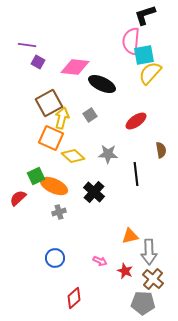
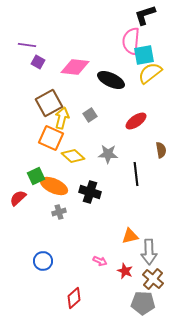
yellow semicircle: rotated 10 degrees clockwise
black ellipse: moved 9 px right, 4 px up
black cross: moved 4 px left; rotated 25 degrees counterclockwise
blue circle: moved 12 px left, 3 px down
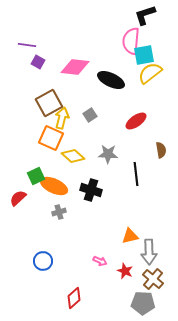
black cross: moved 1 px right, 2 px up
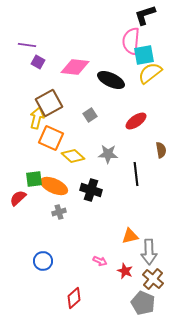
yellow arrow: moved 25 px left
green square: moved 2 px left, 3 px down; rotated 18 degrees clockwise
gray pentagon: rotated 20 degrees clockwise
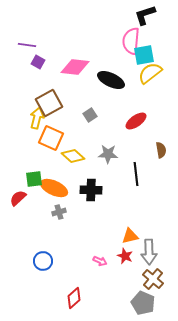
orange ellipse: moved 2 px down
black cross: rotated 15 degrees counterclockwise
red star: moved 15 px up
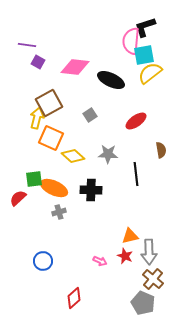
black L-shape: moved 12 px down
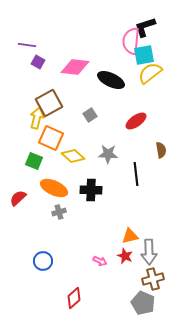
green square: moved 18 px up; rotated 30 degrees clockwise
brown cross: rotated 35 degrees clockwise
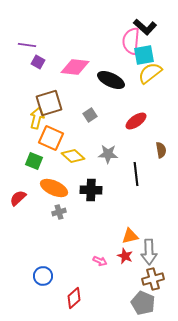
black L-shape: rotated 120 degrees counterclockwise
brown square: rotated 12 degrees clockwise
blue circle: moved 15 px down
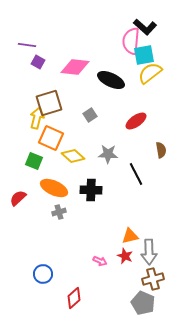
black line: rotated 20 degrees counterclockwise
blue circle: moved 2 px up
